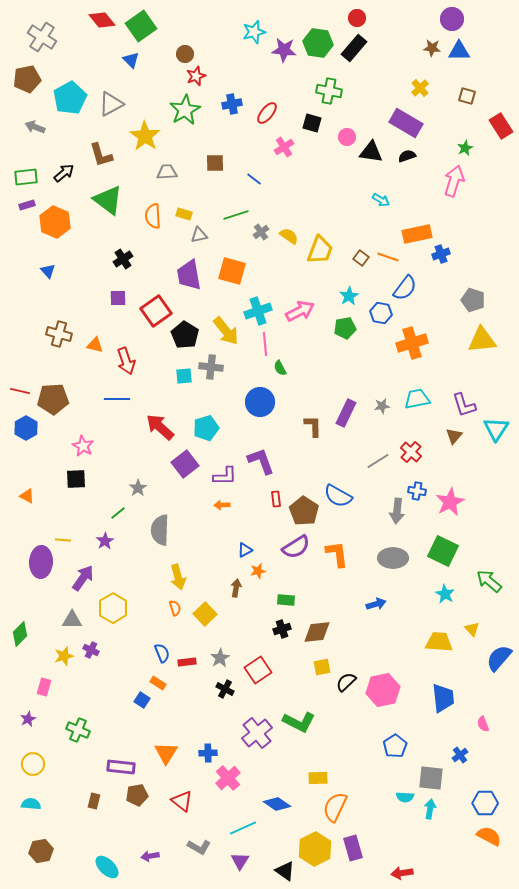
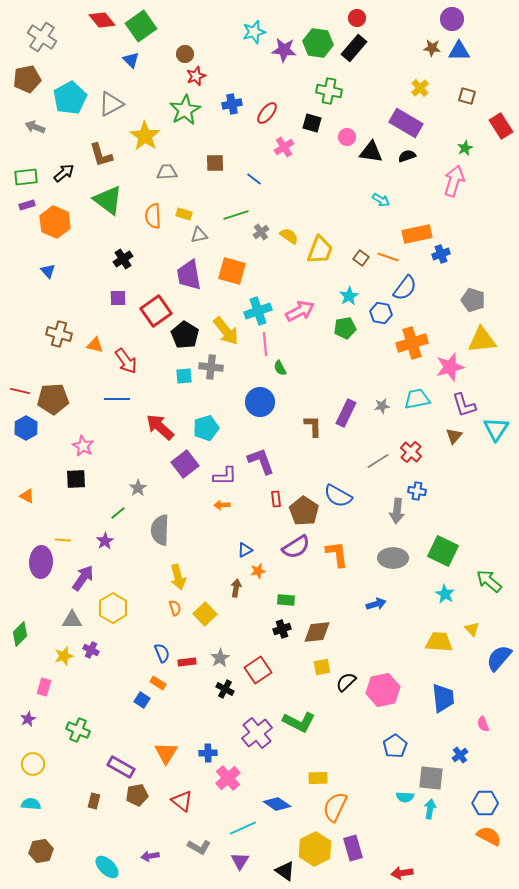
red arrow at (126, 361): rotated 16 degrees counterclockwise
pink star at (450, 502): moved 135 px up; rotated 12 degrees clockwise
purple rectangle at (121, 767): rotated 24 degrees clockwise
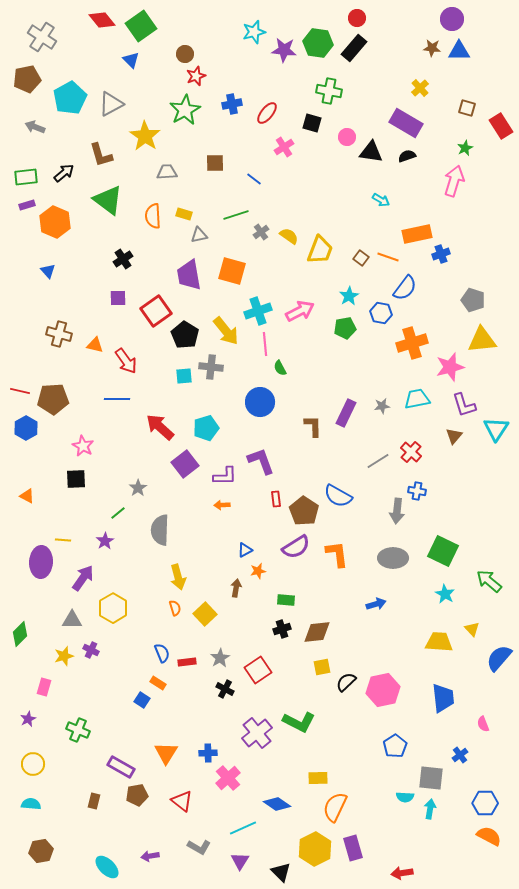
brown square at (467, 96): moved 12 px down
black triangle at (285, 871): moved 4 px left, 1 px down; rotated 10 degrees clockwise
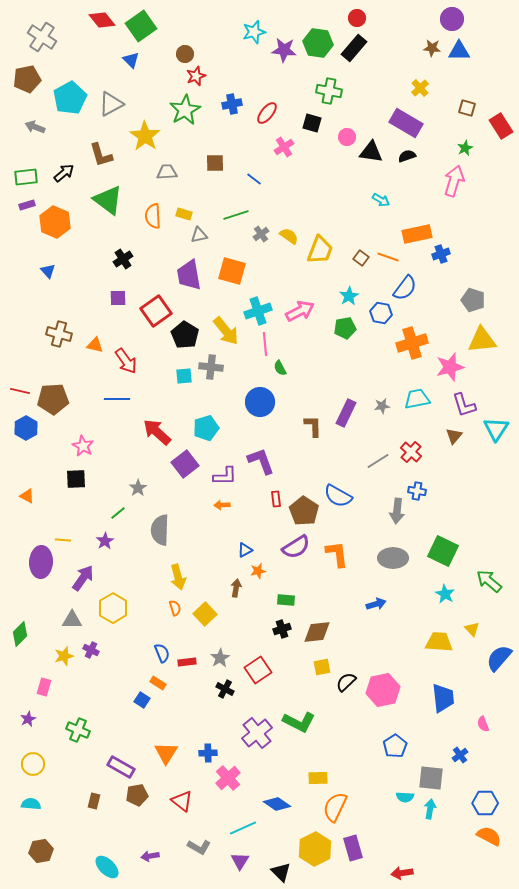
gray cross at (261, 232): moved 2 px down
red arrow at (160, 427): moved 3 px left, 5 px down
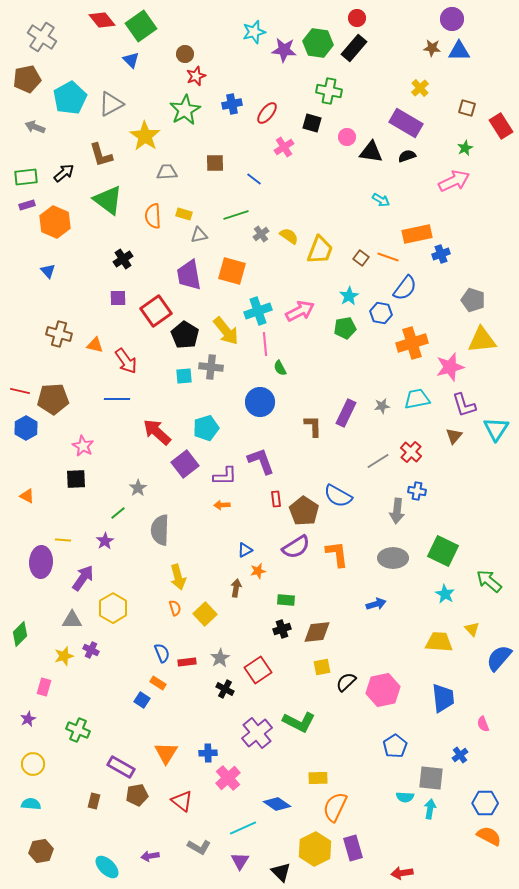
pink arrow at (454, 181): rotated 48 degrees clockwise
